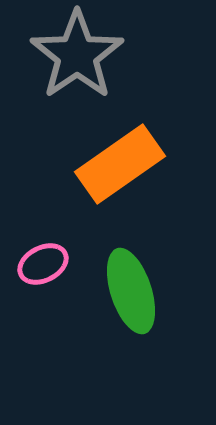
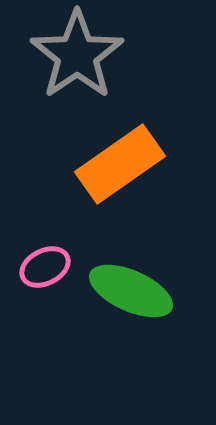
pink ellipse: moved 2 px right, 3 px down
green ellipse: rotated 48 degrees counterclockwise
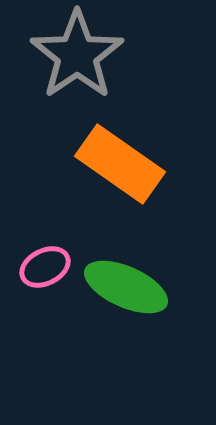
orange rectangle: rotated 70 degrees clockwise
green ellipse: moved 5 px left, 4 px up
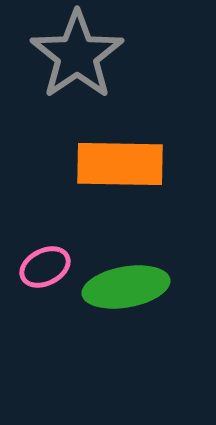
orange rectangle: rotated 34 degrees counterclockwise
green ellipse: rotated 34 degrees counterclockwise
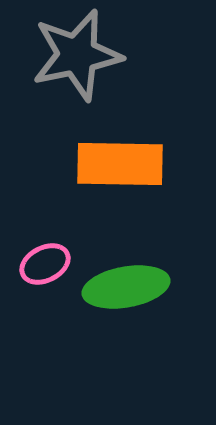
gray star: rotated 22 degrees clockwise
pink ellipse: moved 3 px up
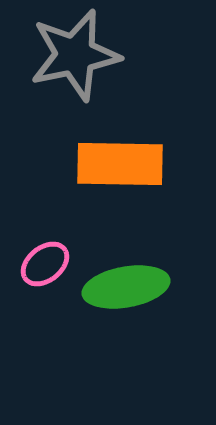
gray star: moved 2 px left
pink ellipse: rotated 12 degrees counterclockwise
